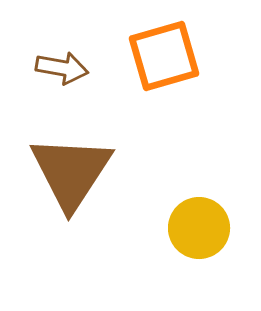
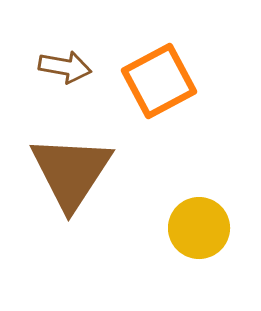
orange square: moved 5 px left, 25 px down; rotated 12 degrees counterclockwise
brown arrow: moved 3 px right, 1 px up
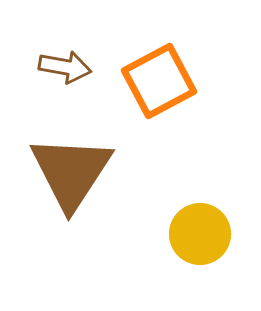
yellow circle: moved 1 px right, 6 px down
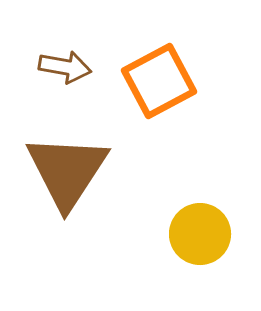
brown triangle: moved 4 px left, 1 px up
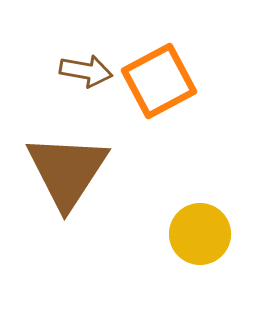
brown arrow: moved 21 px right, 4 px down
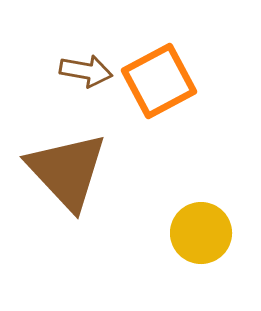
brown triangle: rotated 16 degrees counterclockwise
yellow circle: moved 1 px right, 1 px up
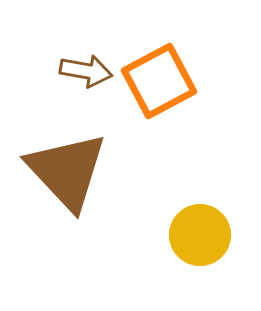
yellow circle: moved 1 px left, 2 px down
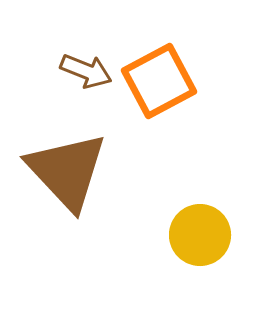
brown arrow: rotated 12 degrees clockwise
